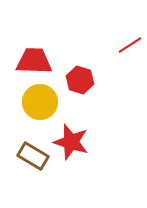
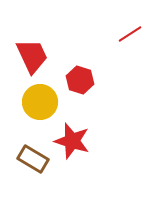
red line: moved 11 px up
red trapezoid: moved 2 px left, 5 px up; rotated 63 degrees clockwise
red star: moved 1 px right, 1 px up
brown rectangle: moved 3 px down
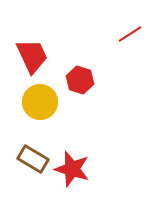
red star: moved 28 px down
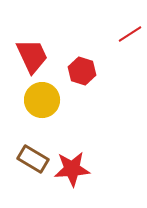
red hexagon: moved 2 px right, 9 px up
yellow circle: moved 2 px right, 2 px up
red star: rotated 21 degrees counterclockwise
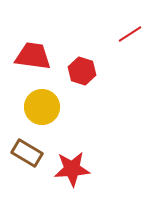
red trapezoid: moved 1 px right; rotated 57 degrees counterclockwise
yellow circle: moved 7 px down
brown rectangle: moved 6 px left, 6 px up
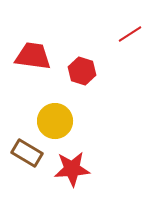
yellow circle: moved 13 px right, 14 px down
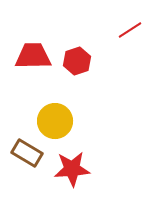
red line: moved 4 px up
red trapezoid: rotated 9 degrees counterclockwise
red hexagon: moved 5 px left, 10 px up; rotated 24 degrees clockwise
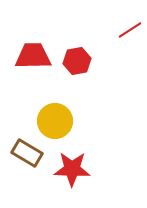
red hexagon: rotated 8 degrees clockwise
red star: rotated 6 degrees clockwise
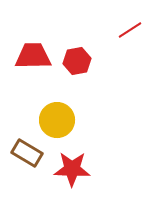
yellow circle: moved 2 px right, 1 px up
